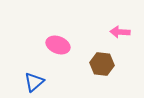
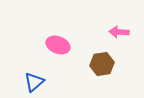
pink arrow: moved 1 px left
brown hexagon: rotated 15 degrees counterclockwise
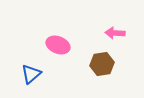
pink arrow: moved 4 px left, 1 px down
blue triangle: moved 3 px left, 8 px up
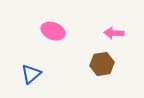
pink arrow: moved 1 px left
pink ellipse: moved 5 px left, 14 px up
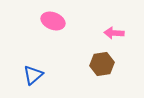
pink ellipse: moved 10 px up
blue triangle: moved 2 px right, 1 px down
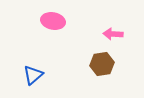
pink ellipse: rotated 10 degrees counterclockwise
pink arrow: moved 1 px left, 1 px down
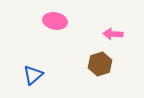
pink ellipse: moved 2 px right
brown hexagon: moved 2 px left; rotated 10 degrees counterclockwise
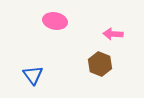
brown hexagon: rotated 20 degrees counterclockwise
blue triangle: rotated 25 degrees counterclockwise
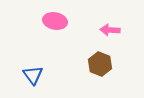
pink arrow: moved 3 px left, 4 px up
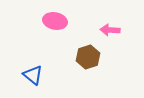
brown hexagon: moved 12 px left, 7 px up; rotated 20 degrees clockwise
blue triangle: rotated 15 degrees counterclockwise
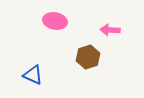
blue triangle: rotated 15 degrees counterclockwise
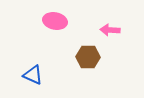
brown hexagon: rotated 20 degrees clockwise
